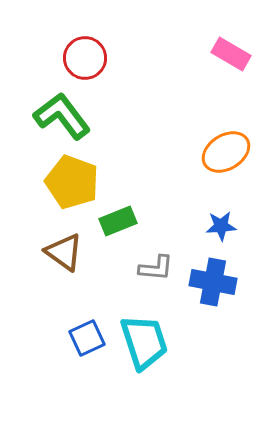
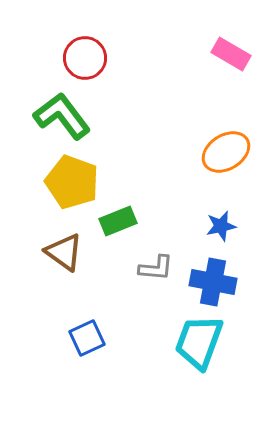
blue star: rotated 8 degrees counterclockwise
cyan trapezoid: moved 55 px right; rotated 142 degrees counterclockwise
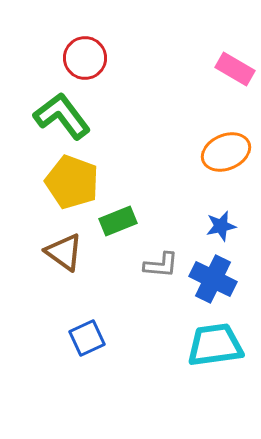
pink rectangle: moved 4 px right, 15 px down
orange ellipse: rotated 9 degrees clockwise
gray L-shape: moved 5 px right, 3 px up
blue cross: moved 3 px up; rotated 15 degrees clockwise
cyan trapezoid: moved 16 px right, 3 px down; rotated 62 degrees clockwise
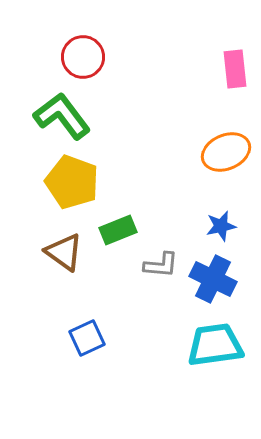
red circle: moved 2 px left, 1 px up
pink rectangle: rotated 54 degrees clockwise
green rectangle: moved 9 px down
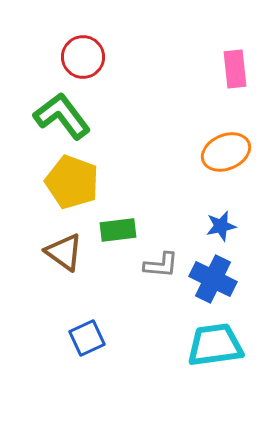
green rectangle: rotated 15 degrees clockwise
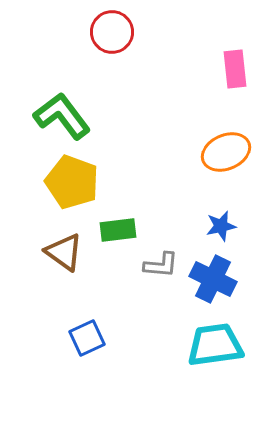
red circle: moved 29 px right, 25 px up
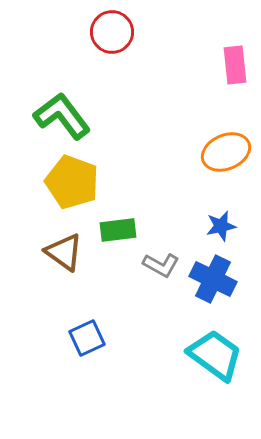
pink rectangle: moved 4 px up
gray L-shape: rotated 24 degrees clockwise
cyan trapezoid: moved 10 px down; rotated 44 degrees clockwise
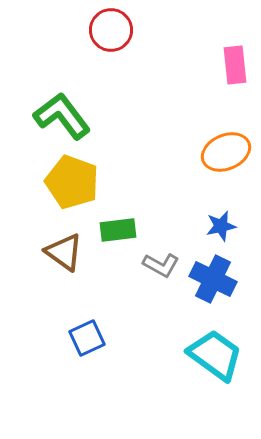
red circle: moved 1 px left, 2 px up
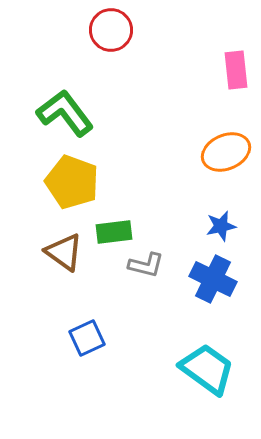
pink rectangle: moved 1 px right, 5 px down
green L-shape: moved 3 px right, 3 px up
green rectangle: moved 4 px left, 2 px down
gray L-shape: moved 15 px left; rotated 15 degrees counterclockwise
cyan trapezoid: moved 8 px left, 14 px down
